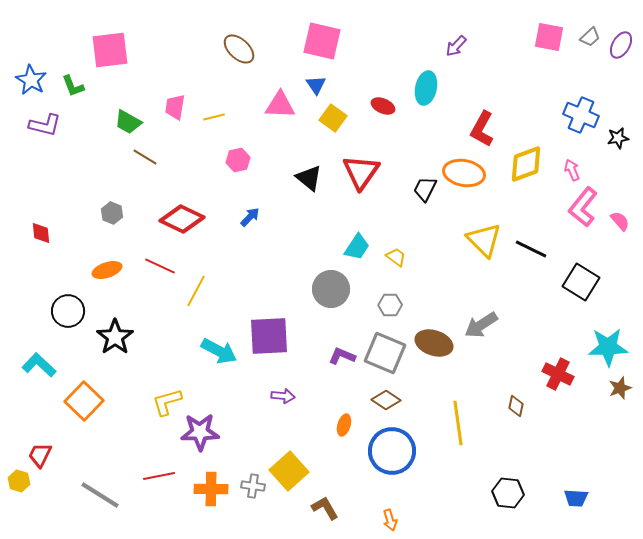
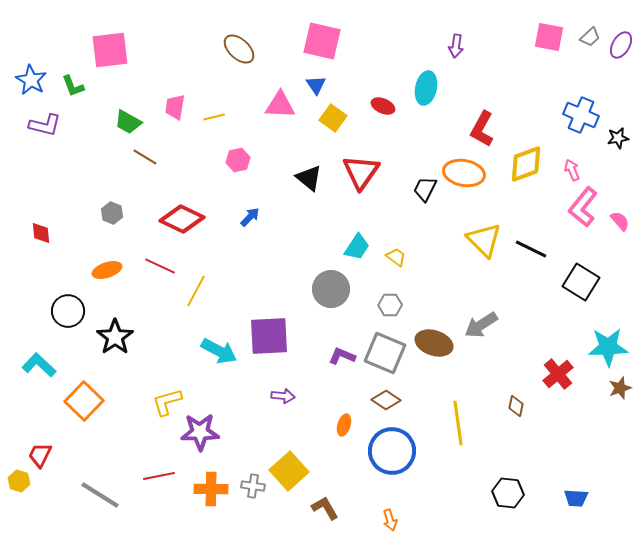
purple arrow at (456, 46): rotated 35 degrees counterclockwise
red cross at (558, 374): rotated 24 degrees clockwise
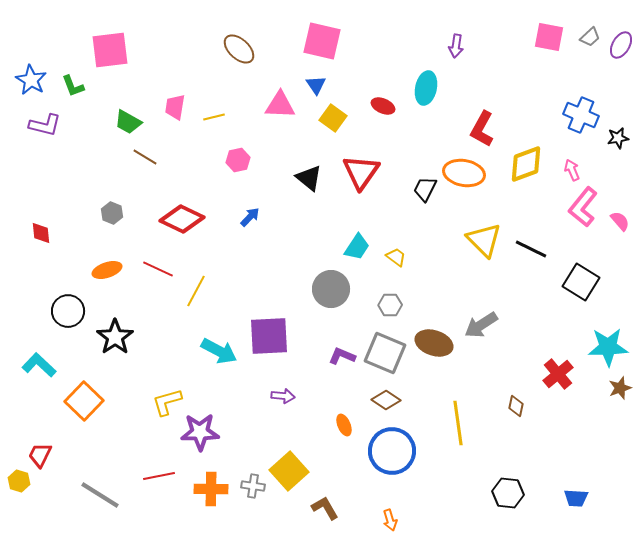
red line at (160, 266): moved 2 px left, 3 px down
orange ellipse at (344, 425): rotated 40 degrees counterclockwise
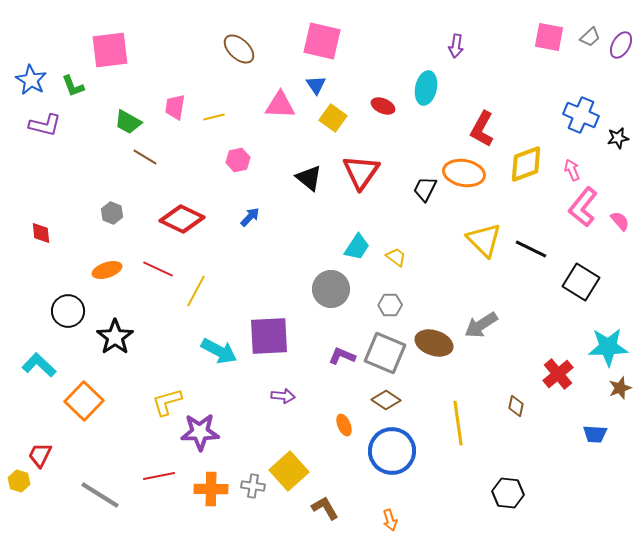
blue trapezoid at (576, 498): moved 19 px right, 64 px up
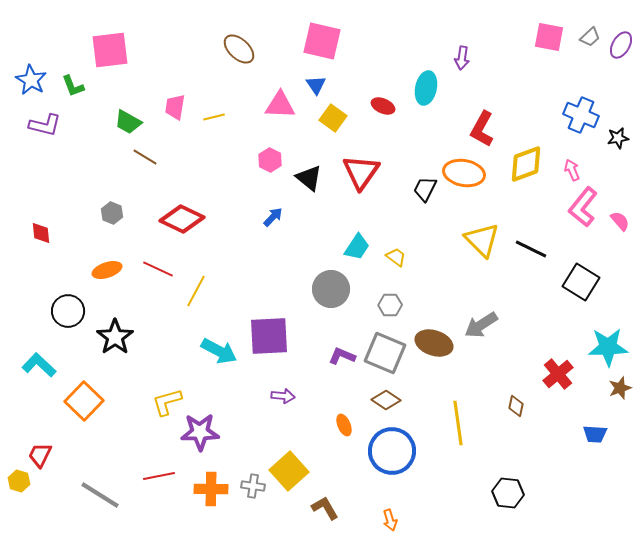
purple arrow at (456, 46): moved 6 px right, 12 px down
pink hexagon at (238, 160): moved 32 px right; rotated 20 degrees counterclockwise
blue arrow at (250, 217): moved 23 px right
yellow triangle at (484, 240): moved 2 px left
